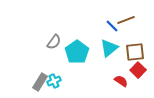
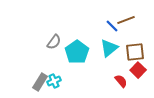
red semicircle: rotated 16 degrees clockwise
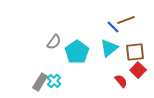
blue line: moved 1 px right, 1 px down
cyan cross: rotated 24 degrees counterclockwise
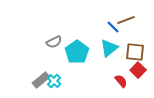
gray semicircle: rotated 28 degrees clockwise
brown square: rotated 12 degrees clockwise
gray rectangle: moved 1 px right, 2 px up; rotated 18 degrees clockwise
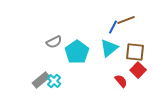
blue line: rotated 72 degrees clockwise
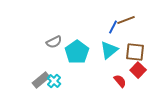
cyan triangle: moved 2 px down
red semicircle: moved 1 px left
